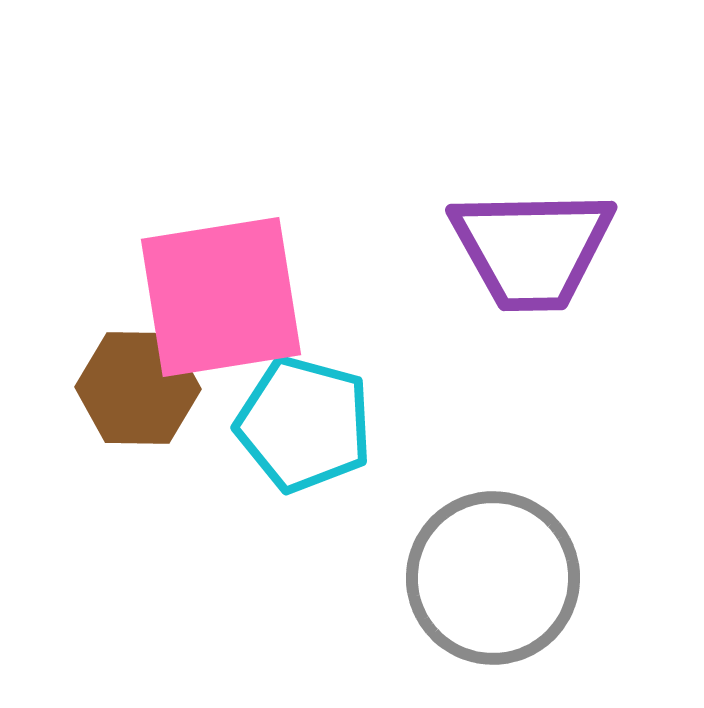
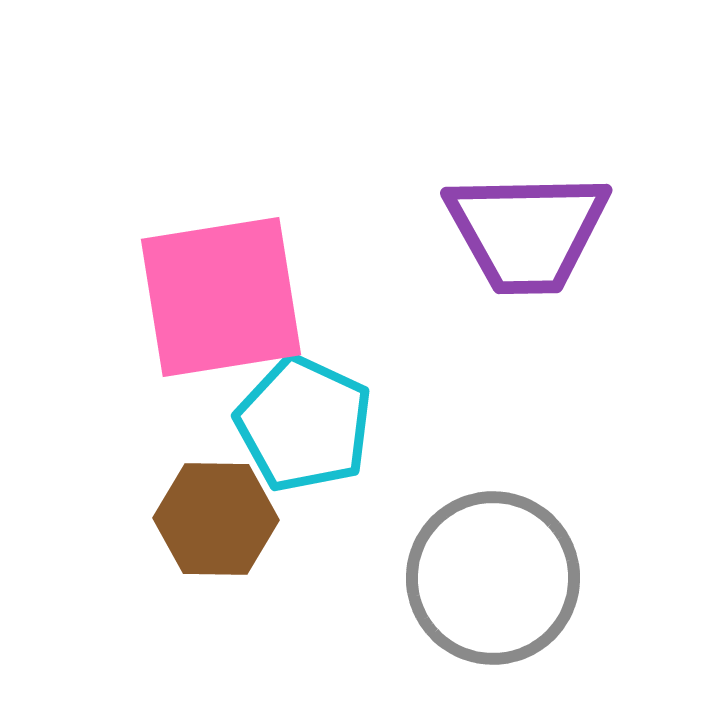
purple trapezoid: moved 5 px left, 17 px up
brown hexagon: moved 78 px right, 131 px down
cyan pentagon: rotated 10 degrees clockwise
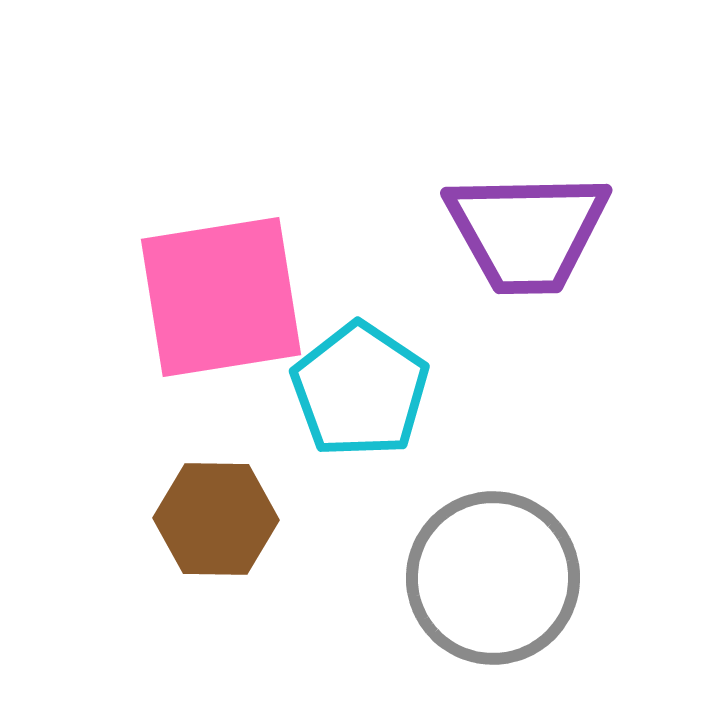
cyan pentagon: moved 56 px right, 34 px up; rotated 9 degrees clockwise
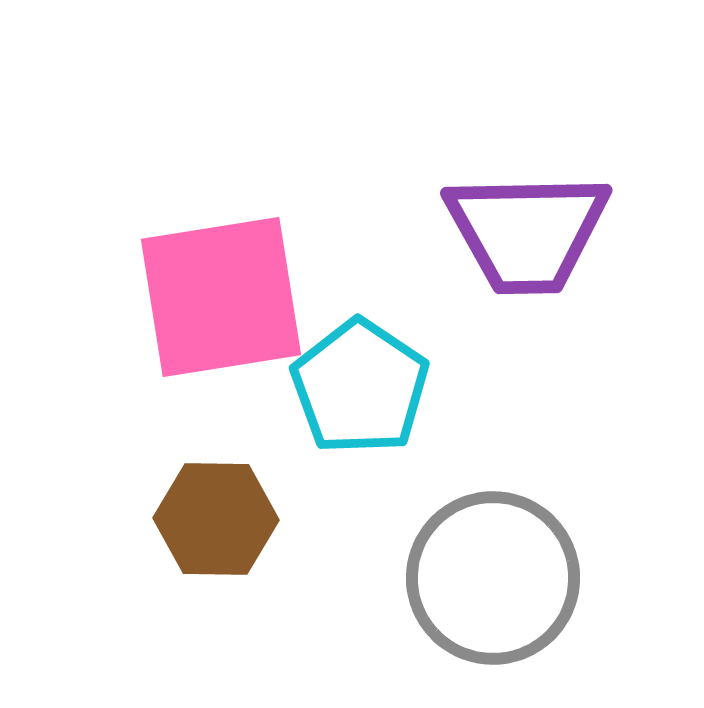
cyan pentagon: moved 3 px up
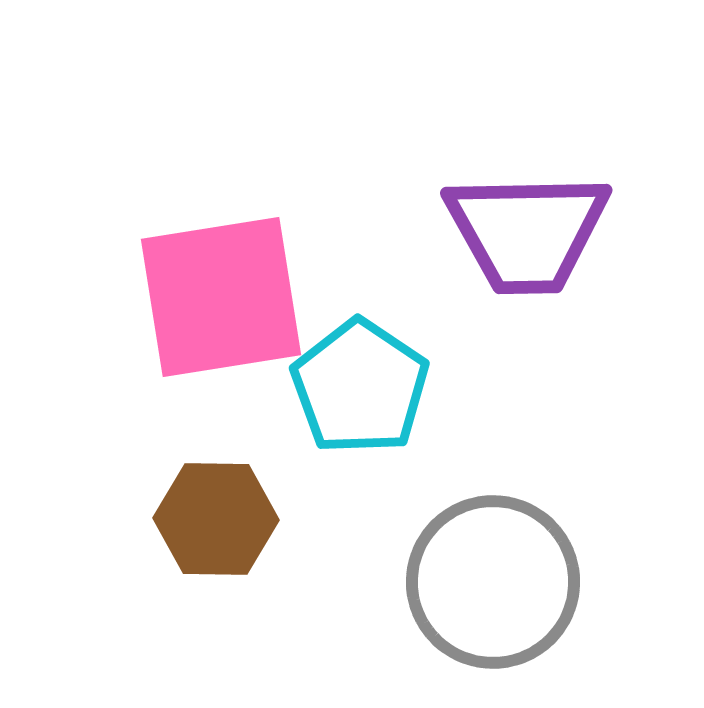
gray circle: moved 4 px down
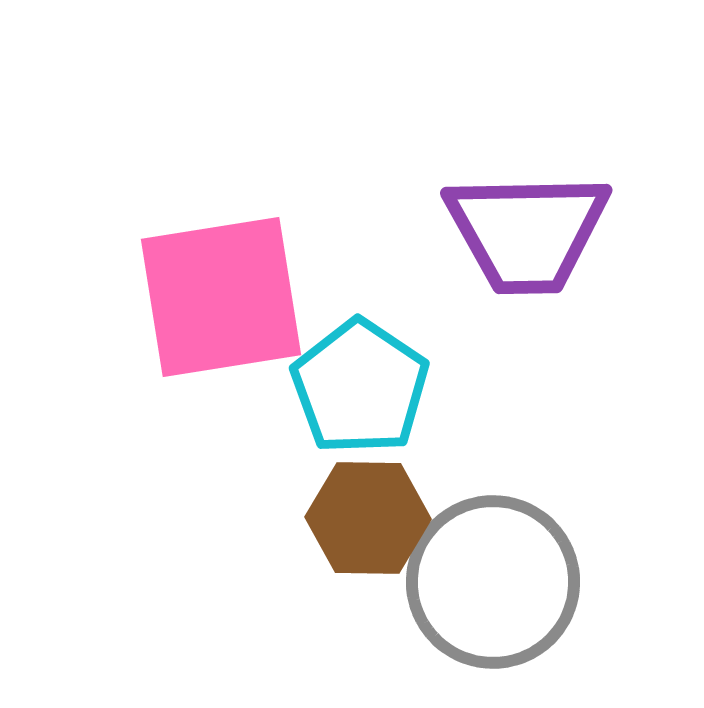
brown hexagon: moved 152 px right, 1 px up
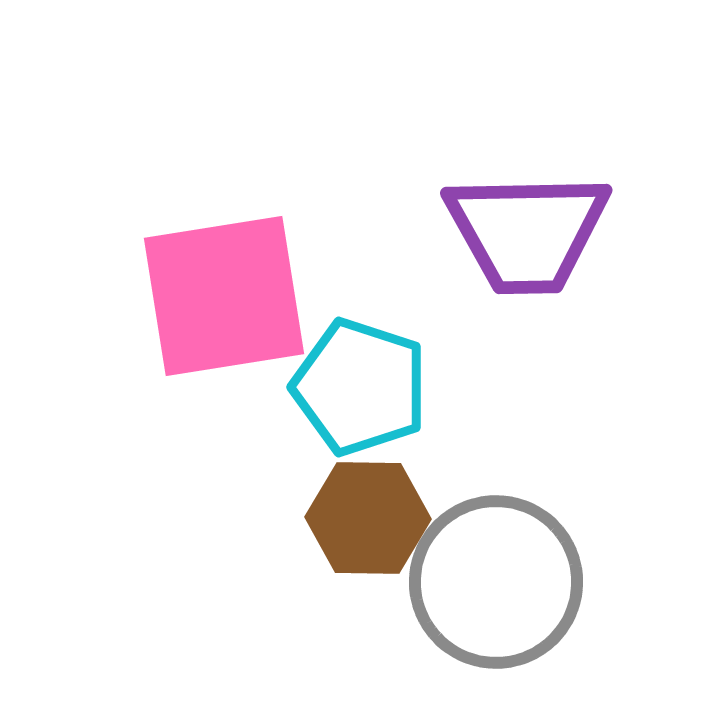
pink square: moved 3 px right, 1 px up
cyan pentagon: rotated 16 degrees counterclockwise
gray circle: moved 3 px right
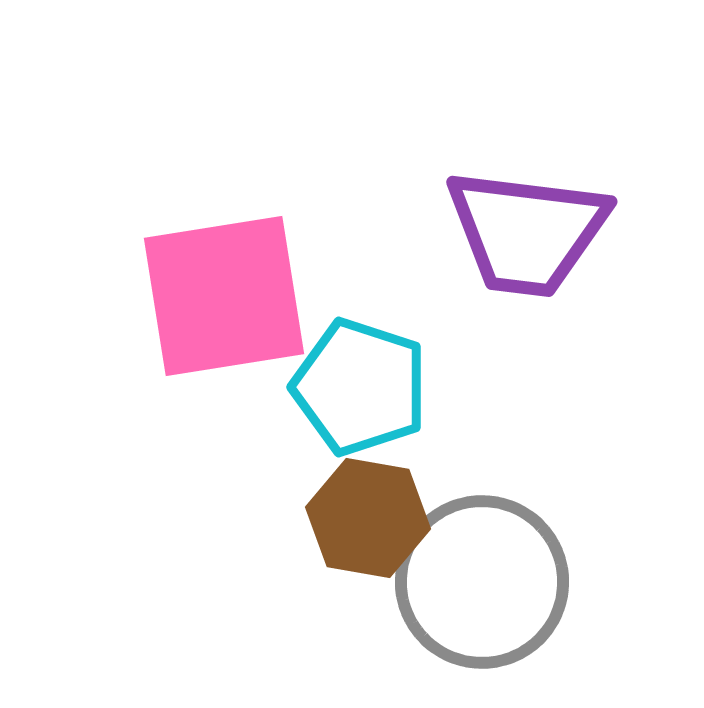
purple trapezoid: rotated 8 degrees clockwise
brown hexagon: rotated 9 degrees clockwise
gray circle: moved 14 px left
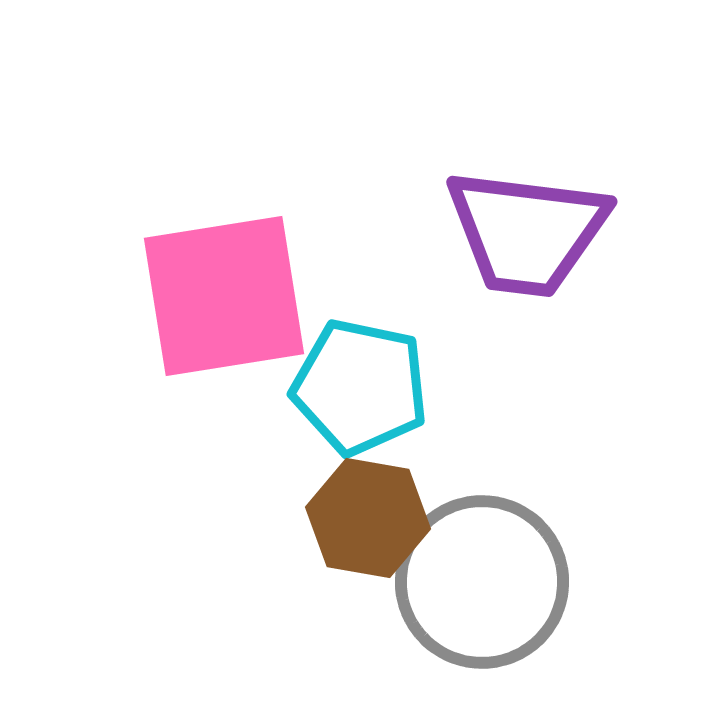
cyan pentagon: rotated 6 degrees counterclockwise
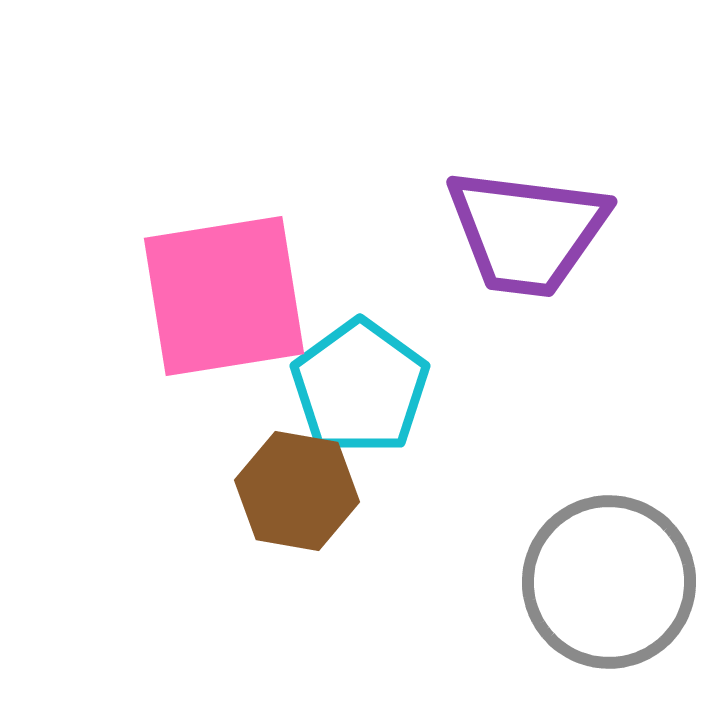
cyan pentagon: rotated 24 degrees clockwise
brown hexagon: moved 71 px left, 27 px up
gray circle: moved 127 px right
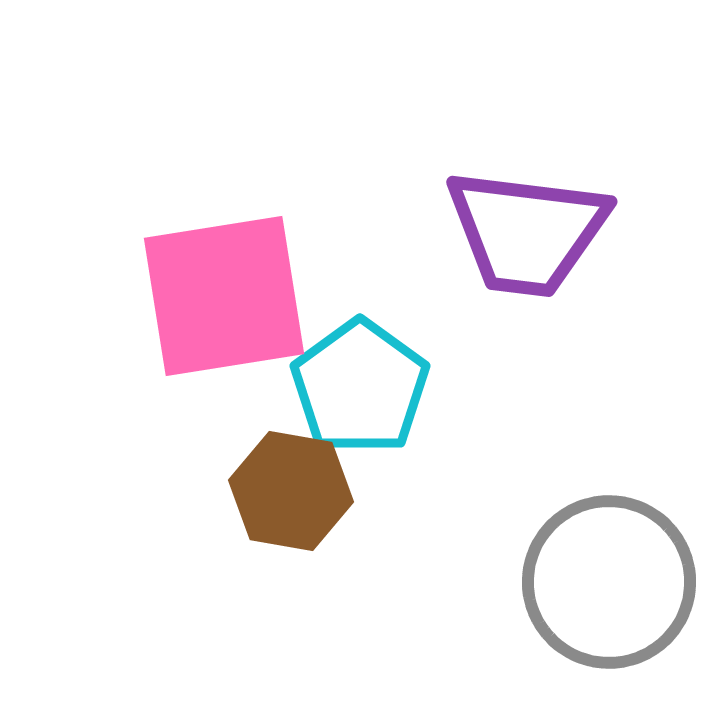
brown hexagon: moved 6 px left
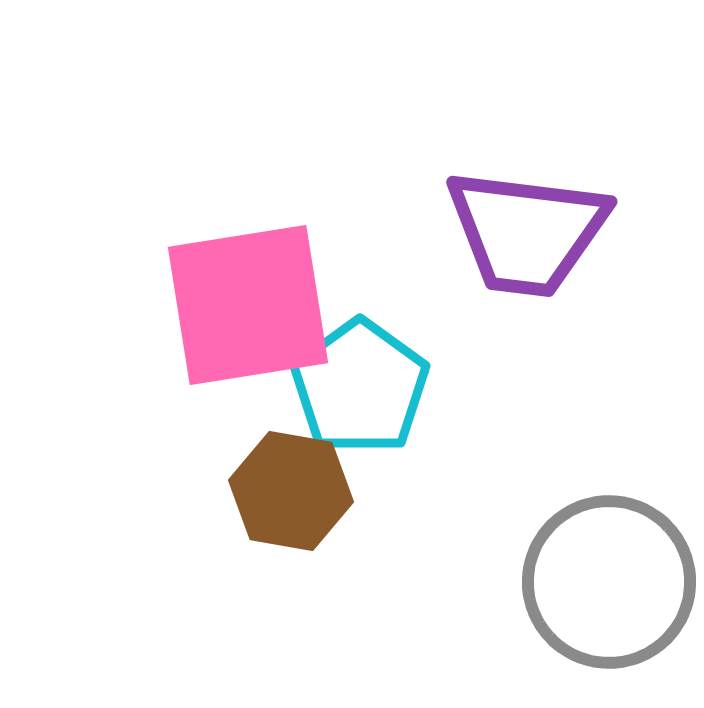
pink square: moved 24 px right, 9 px down
